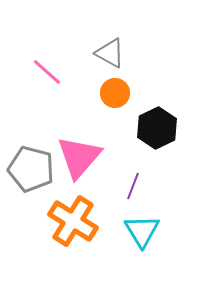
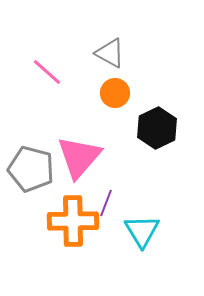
purple line: moved 27 px left, 17 px down
orange cross: rotated 33 degrees counterclockwise
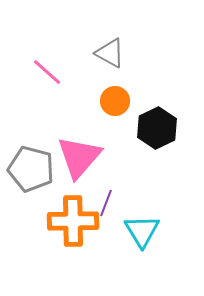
orange circle: moved 8 px down
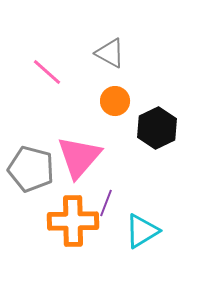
cyan triangle: rotated 30 degrees clockwise
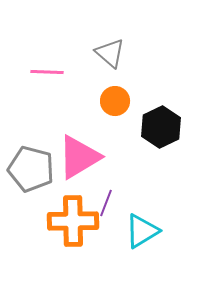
gray triangle: rotated 12 degrees clockwise
pink line: rotated 40 degrees counterclockwise
black hexagon: moved 4 px right, 1 px up
pink triangle: rotated 18 degrees clockwise
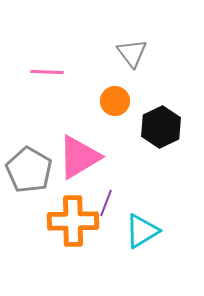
gray triangle: moved 22 px right; rotated 12 degrees clockwise
gray pentagon: moved 2 px left, 1 px down; rotated 15 degrees clockwise
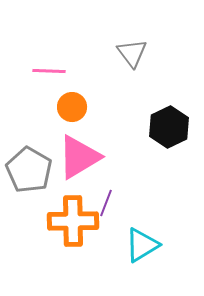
pink line: moved 2 px right, 1 px up
orange circle: moved 43 px left, 6 px down
black hexagon: moved 8 px right
cyan triangle: moved 14 px down
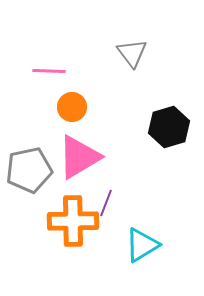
black hexagon: rotated 9 degrees clockwise
gray pentagon: rotated 30 degrees clockwise
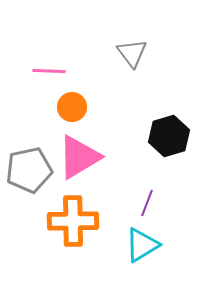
black hexagon: moved 9 px down
purple line: moved 41 px right
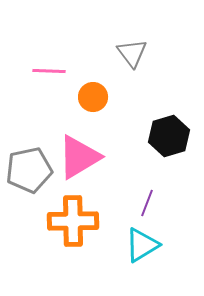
orange circle: moved 21 px right, 10 px up
